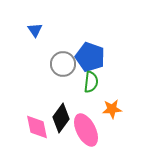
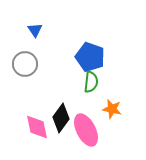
gray circle: moved 38 px left
orange star: rotated 18 degrees clockwise
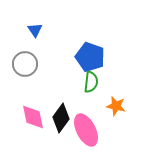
orange star: moved 4 px right, 3 px up
pink diamond: moved 4 px left, 10 px up
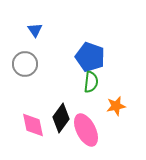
orange star: rotated 24 degrees counterclockwise
pink diamond: moved 8 px down
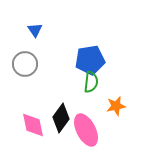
blue pentagon: moved 3 px down; rotated 28 degrees counterclockwise
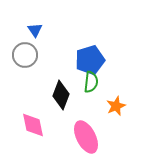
blue pentagon: rotated 8 degrees counterclockwise
gray circle: moved 9 px up
orange star: rotated 12 degrees counterclockwise
black diamond: moved 23 px up; rotated 16 degrees counterclockwise
pink ellipse: moved 7 px down
